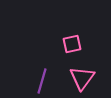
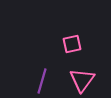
pink triangle: moved 2 px down
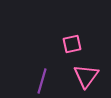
pink triangle: moved 4 px right, 4 px up
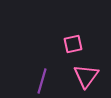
pink square: moved 1 px right
